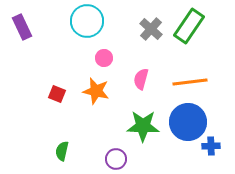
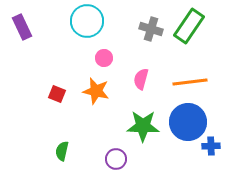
gray cross: rotated 25 degrees counterclockwise
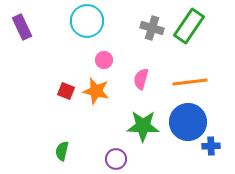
gray cross: moved 1 px right, 1 px up
pink circle: moved 2 px down
red square: moved 9 px right, 3 px up
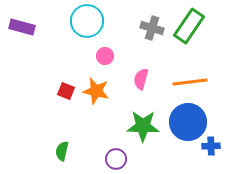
purple rectangle: rotated 50 degrees counterclockwise
pink circle: moved 1 px right, 4 px up
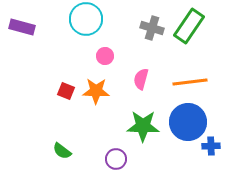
cyan circle: moved 1 px left, 2 px up
orange star: rotated 12 degrees counterclockwise
green semicircle: rotated 66 degrees counterclockwise
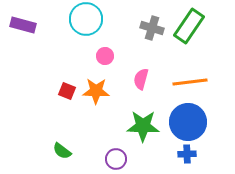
purple rectangle: moved 1 px right, 2 px up
red square: moved 1 px right
blue cross: moved 24 px left, 8 px down
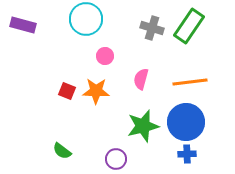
blue circle: moved 2 px left
green star: rotated 16 degrees counterclockwise
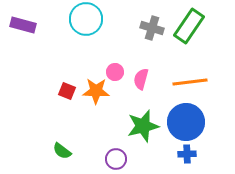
pink circle: moved 10 px right, 16 px down
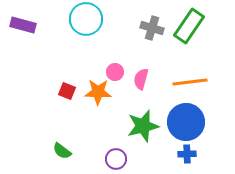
orange star: moved 2 px right, 1 px down
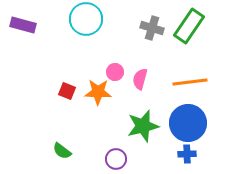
pink semicircle: moved 1 px left
blue circle: moved 2 px right, 1 px down
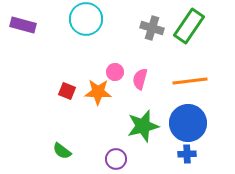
orange line: moved 1 px up
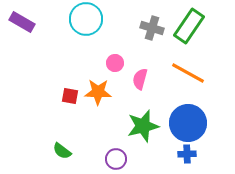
purple rectangle: moved 1 px left, 3 px up; rotated 15 degrees clockwise
pink circle: moved 9 px up
orange line: moved 2 px left, 8 px up; rotated 36 degrees clockwise
red square: moved 3 px right, 5 px down; rotated 12 degrees counterclockwise
